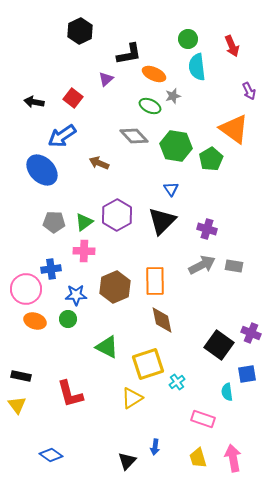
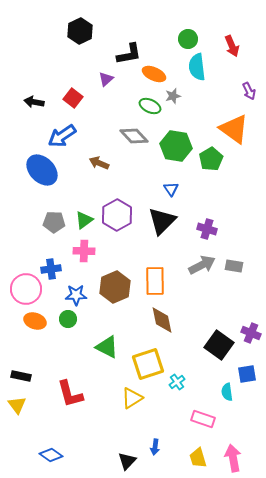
green triangle at (84, 222): moved 2 px up
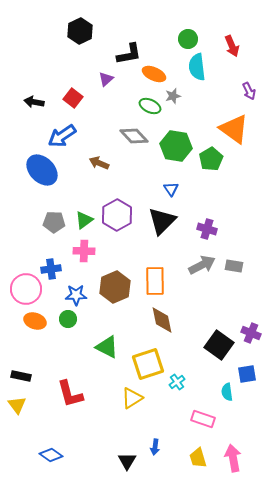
black triangle at (127, 461): rotated 12 degrees counterclockwise
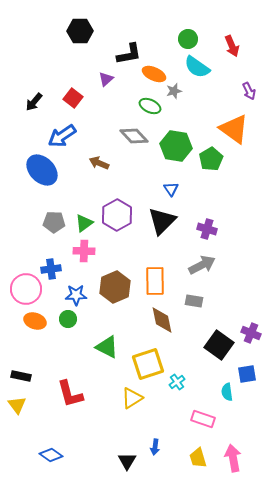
black hexagon at (80, 31): rotated 25 degrees clockwise
cyan semicircle at (197, 67): rotated 48 degrees counterclockwise
gray star at (173, 96): moved 1 px right, 5 px up
black arrow at (34, 102): rotated 60 degrees counterclockwise
green triangle at (84, 220): moved 3 px down
gray rectangle at (234, 266): moved 40 px left, 35 px down
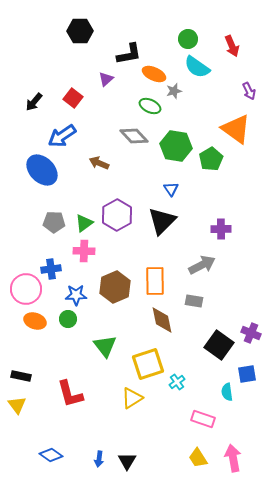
orange triangle at (234, 129): moved 2 px right
purple cross at (207, 229): moved 14 px right; rotated 18 degrees counterclockwise
green triangle at (107, 347): moved 2 px left, 1 px up; rotated 25 degrees clockwise
blue arrow at (155, 447): moved 56 px left, 12 px down
yellow trapezoid at (198, 458): rotated 15 degrees counterclockwise
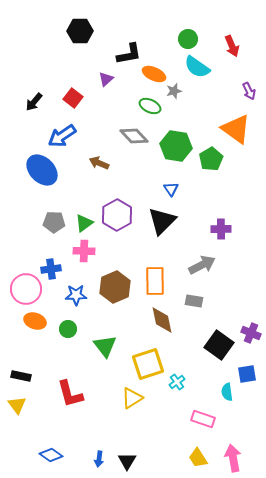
green circle at (68, 319): moved 10 px down
